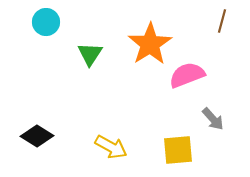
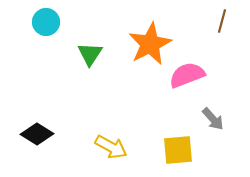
orange star: rotated 6 degrees clockwise
black diamond: moved 2 px up
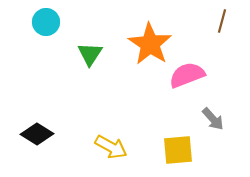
orange star: rotated 12 degrees counterclockwise
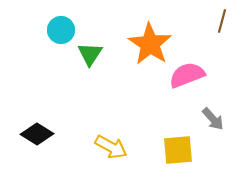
cyan circle: moved 15 px right, 8 px down
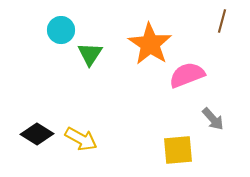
yellow arrow: moved 30 px left, 8 px up
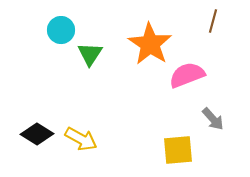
brown line: moved 9 px left
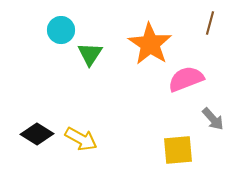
brown line: moved 3 px left, 2 px down
pink semicircle: moved 1 px left, 4 px down
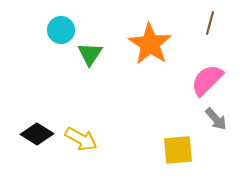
pink semicircle: moved 21 px right, 1 px down; rotated 24 degrees counterclockwise
gray arrow: moved 3 px right
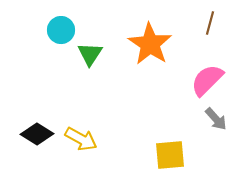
yellow square: moved 8 px left, 5 px down
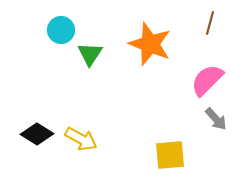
orange star: rotated 12 degrees counterclockwise
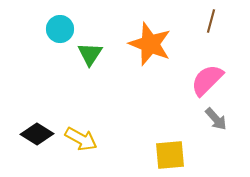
brown line: moved 1 px right, 2 px up
cyan circle: moved 1 px left, 1 px up
